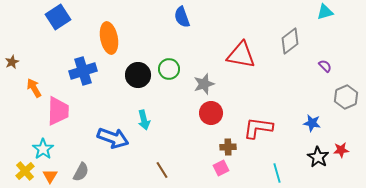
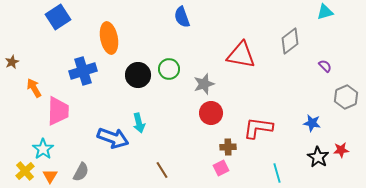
cyan arrow: moved 5 px left, 3 px down
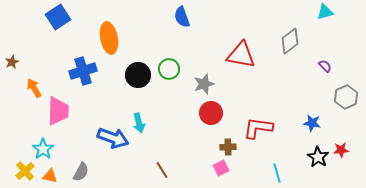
orange triangle: rotated 49 degrees counterclockwise
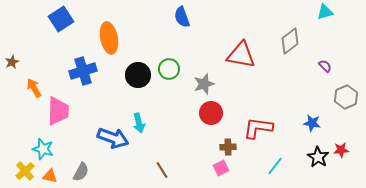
blue square: moved 3 px right, 2 px down
cyan star: rotated 20 degrees counterclockwise
cyan line: moved 2 px left, 7 px up; rotated 54 degrees clockwise
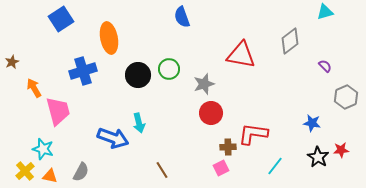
pink trapezoid: rotated 16 degrees counterclockwise
red L-shape: moved 5 px left, 6 px down
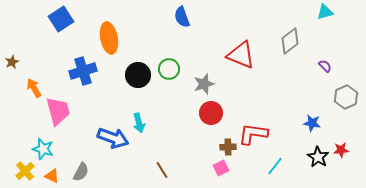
red triangle: rotated 12 degrees clockwise
orange triangle: moved 2 px right; rotated 14 degrees clockwise
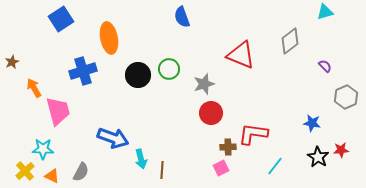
cyan arrow: moved 2 px right, 36 px down
cyan star: rotated 15 degrees counterclockwise
brown line: rotated 36 degrees clockwise
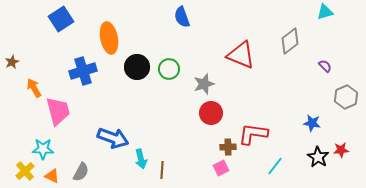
black circle: moved 1 px left, 8 px up
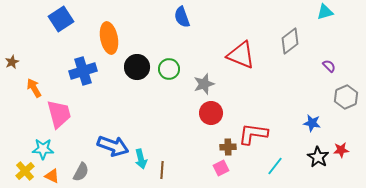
purple semicircle: moved 4 px right
pink trapezoid: moved 1 px right, 3 px down
blue arrow: moved 8 px down
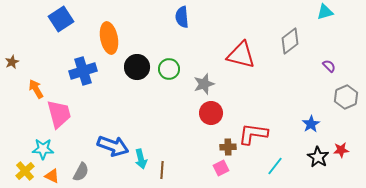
blue semicircle: rotated 15 degrees clockwise
red triangle: rotated 8 degrees counterclockwise
orange arrow: moved 2 px right, 1 px down
blue star: moved 1 px left, 1 px down; rotated 30 degrees clockwise
